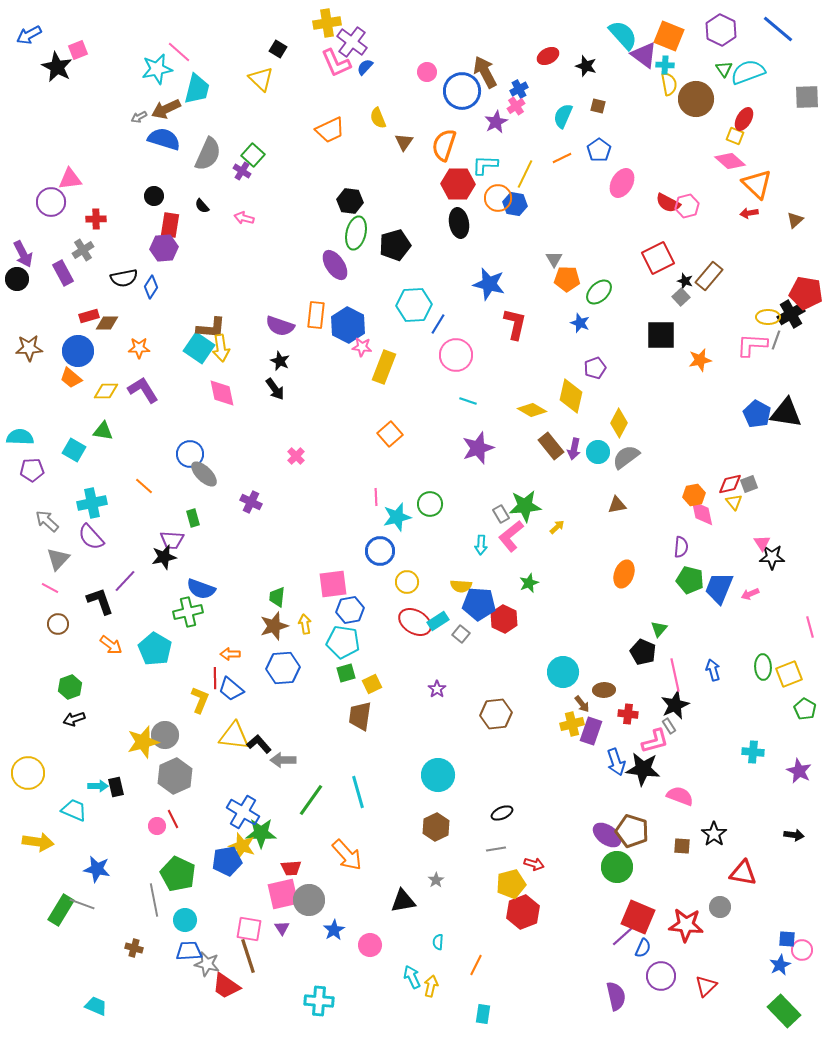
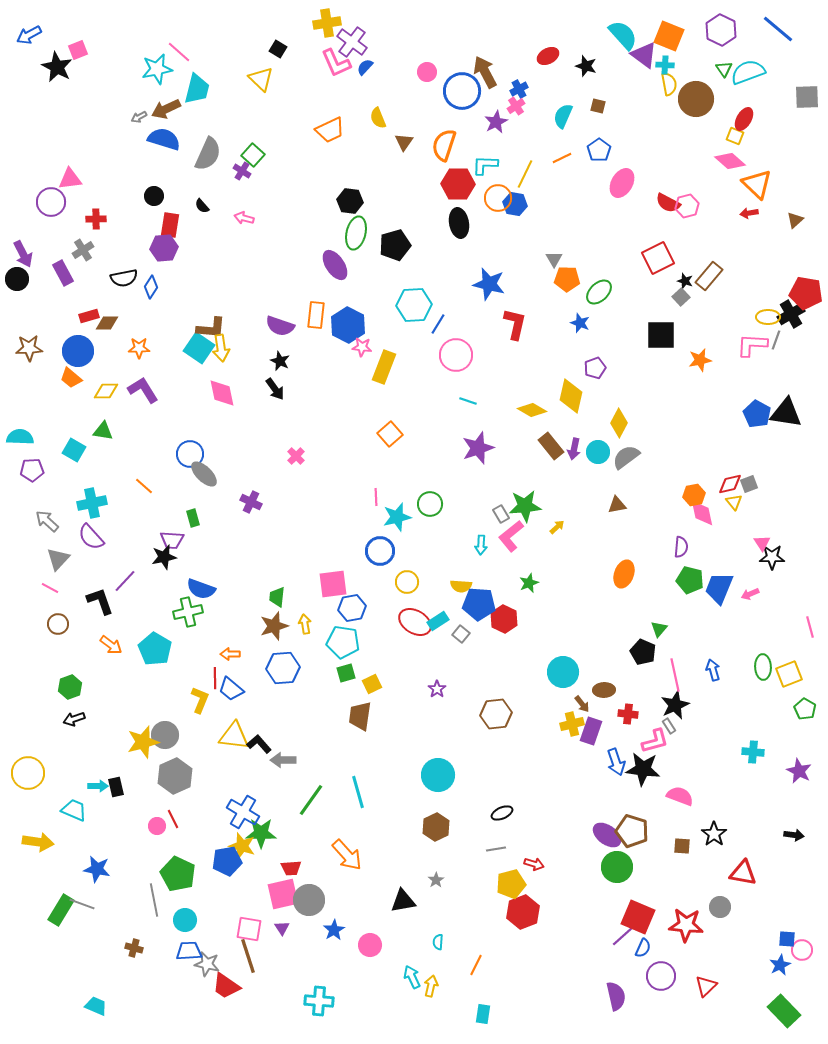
blue hexagon at (350, 610): moved 2 px right, 2 px up
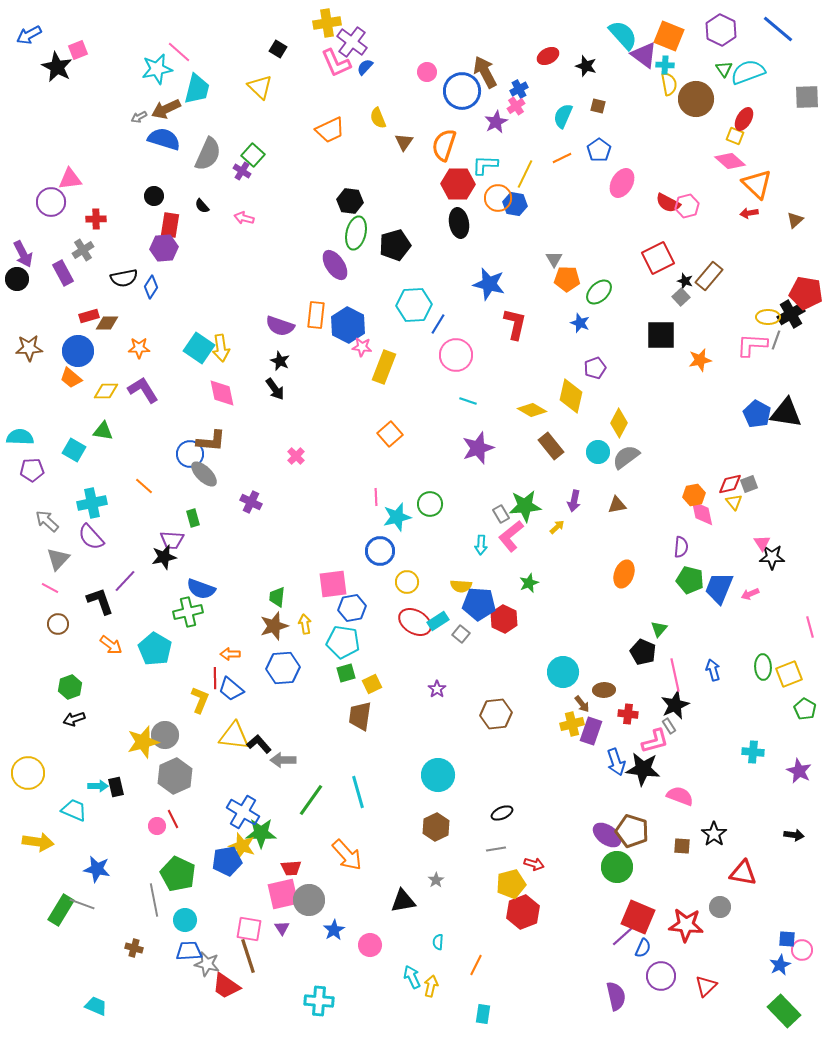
yellow triangle at (261, 79): moved 1 px left, 8 px down
brown L-shape at (211, 328): moved 113 px down
purple arrow at (574, 449): moved 52 px down
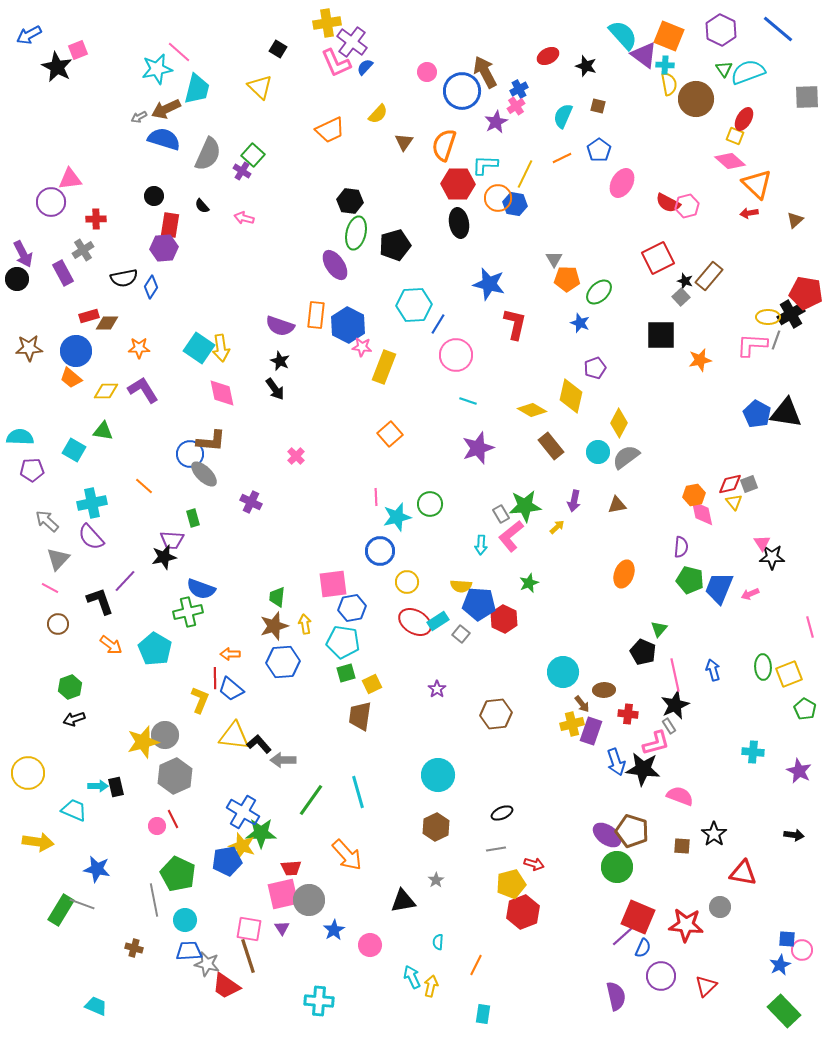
yellow semicircle at (378, 118): moved 4 px up; rotated 115 degrees counterclockwise
blue circle at (78, 351): moved 2 px left
blue hexagon at (283, 668): moved 6 px up
pink L-shape at (655, 741): moved 1 px right, 2 px down
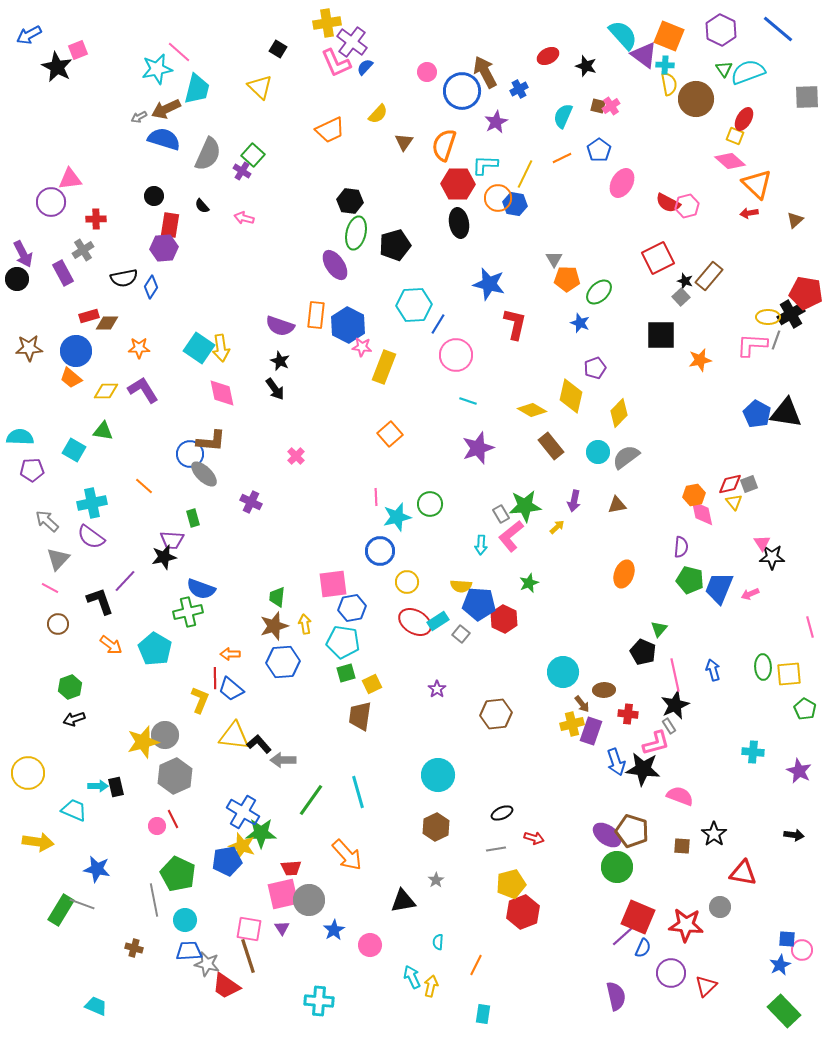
pink cross at (516, 106): moved 95 px right
yellow diamond at (619, 423): moved 10 px up; rotated 16 degrees clockwise
purple semicircle at (91, 537): rotated 12 degrees counterclockwise
yellow square at (789, 674): rotated 16 degrees clockwise
red arrow at (534, 864): moved 26 px up
purple circle at (661, 976): moved 10 px right, 3 px up
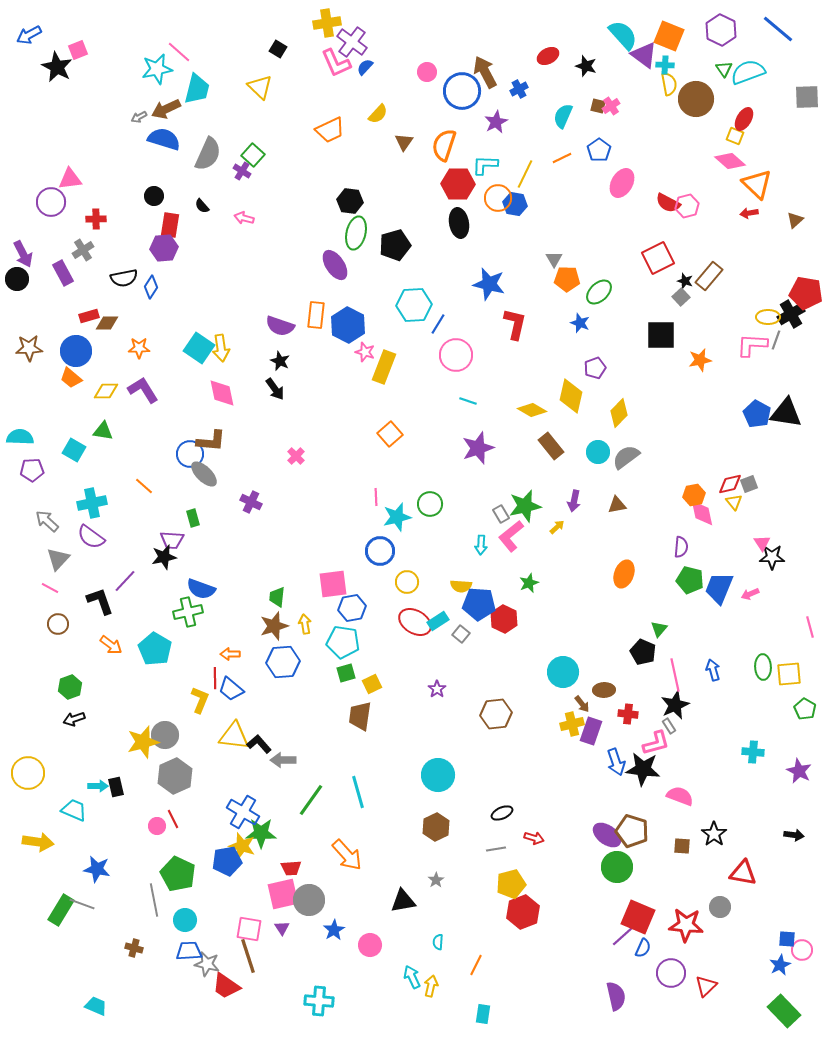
pink star at (362, 347): moved 3 px right, 5 px down; rotated 12 degrees clockwise
green star at (525, 506): rotated 8 degrees counterclockwise
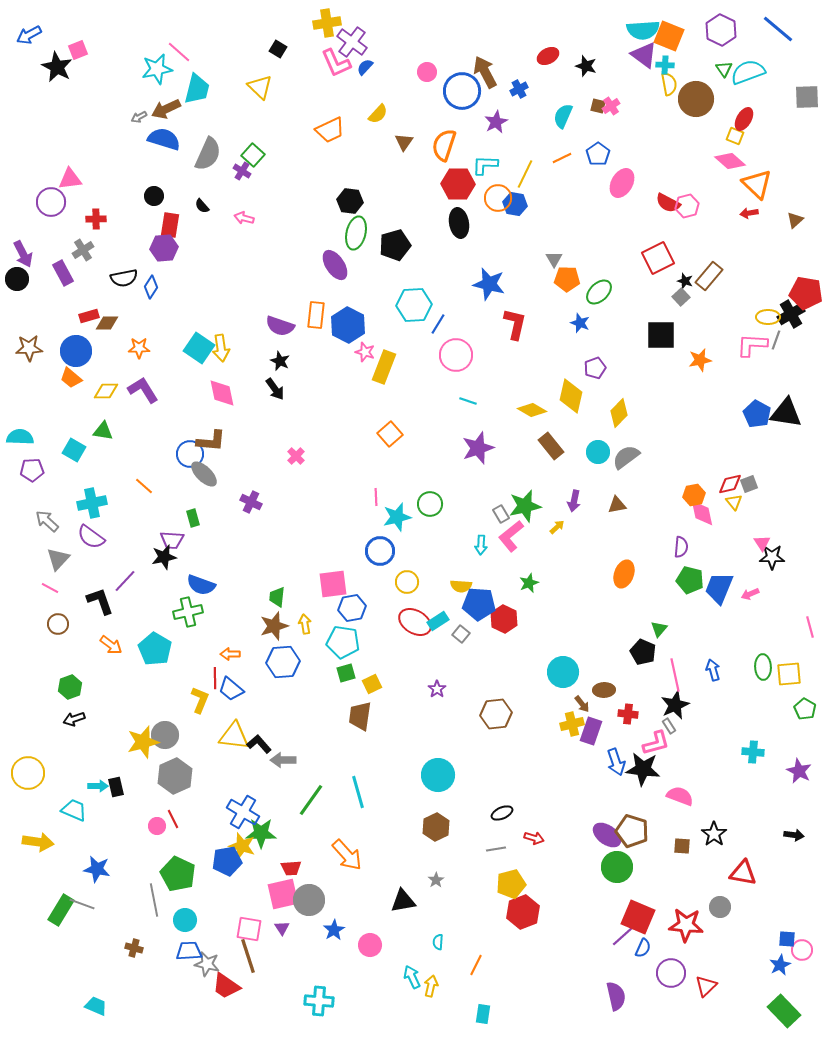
cyan semicircle at (623, 35): moved 20 px right, 5 px up; rotated 128 degrees clockwise
blue pentagon at (599, 150): moved 1 px left, 4 px down
blue semicircle at (201, 589): moved 4 px up
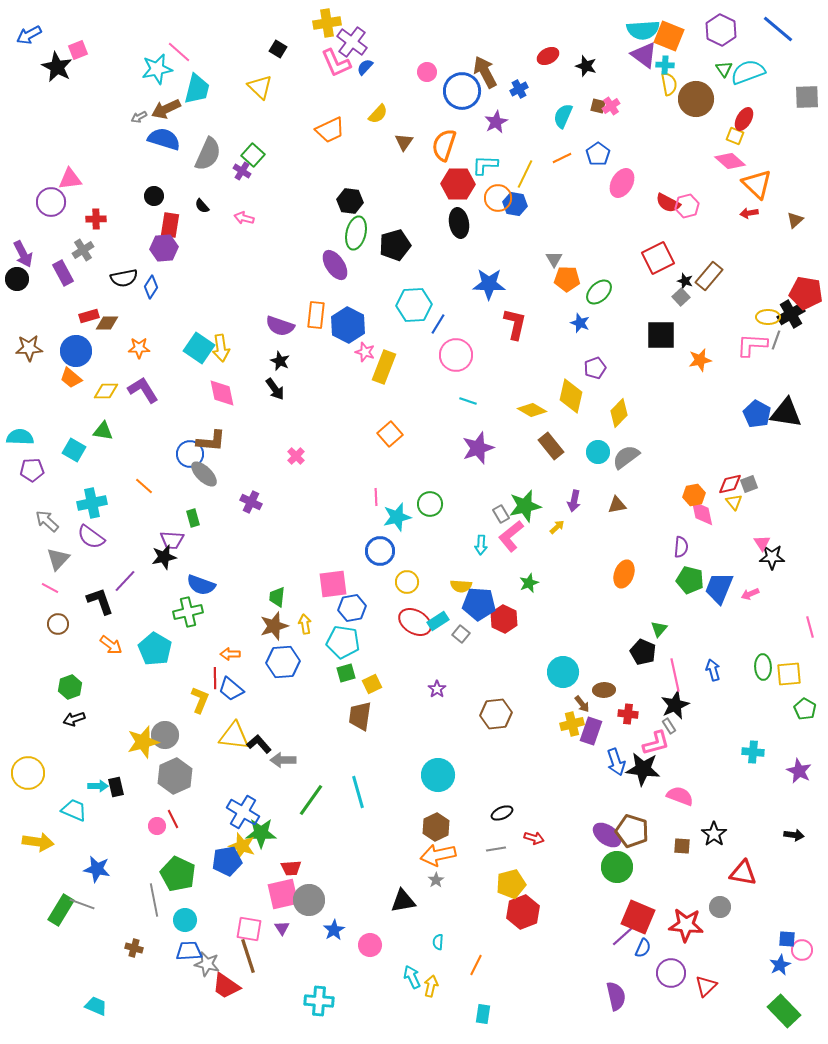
blue star at (489, 284): rotated 12 degrees counterclockwise
orange arrow at (347, 855): moved 91 px right; rotated 120 degrees clockwise
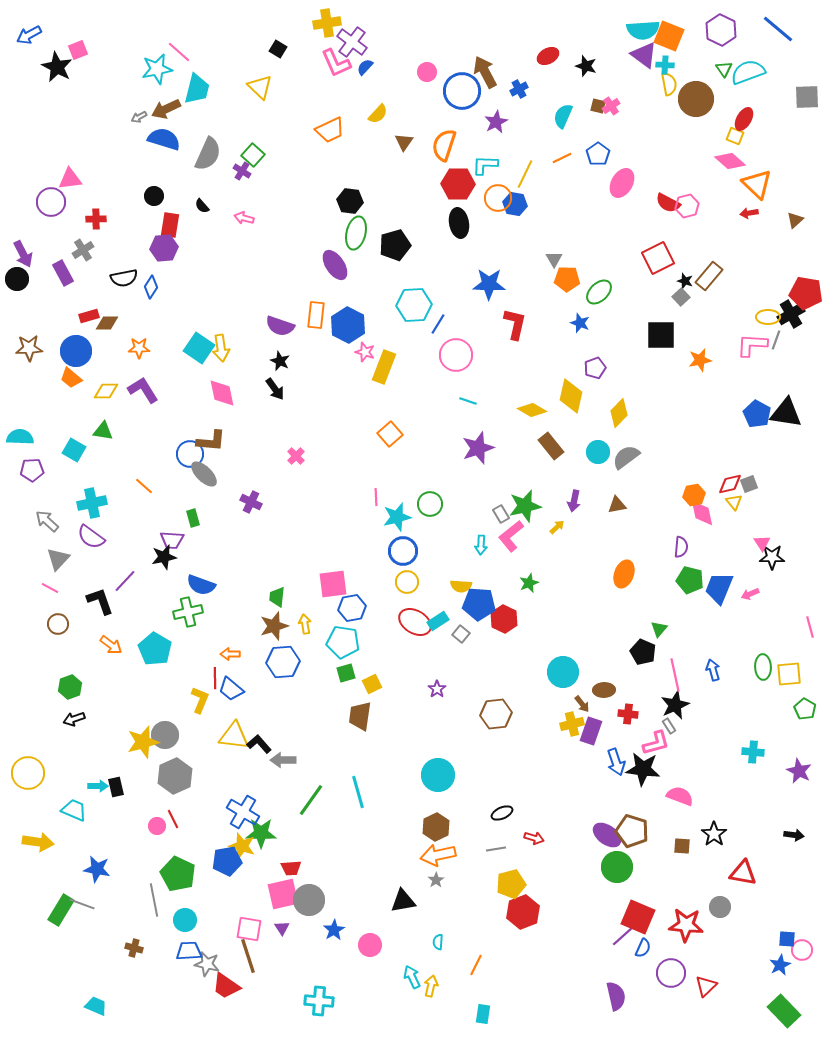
blue circle at (380, 551): moved 23 px right
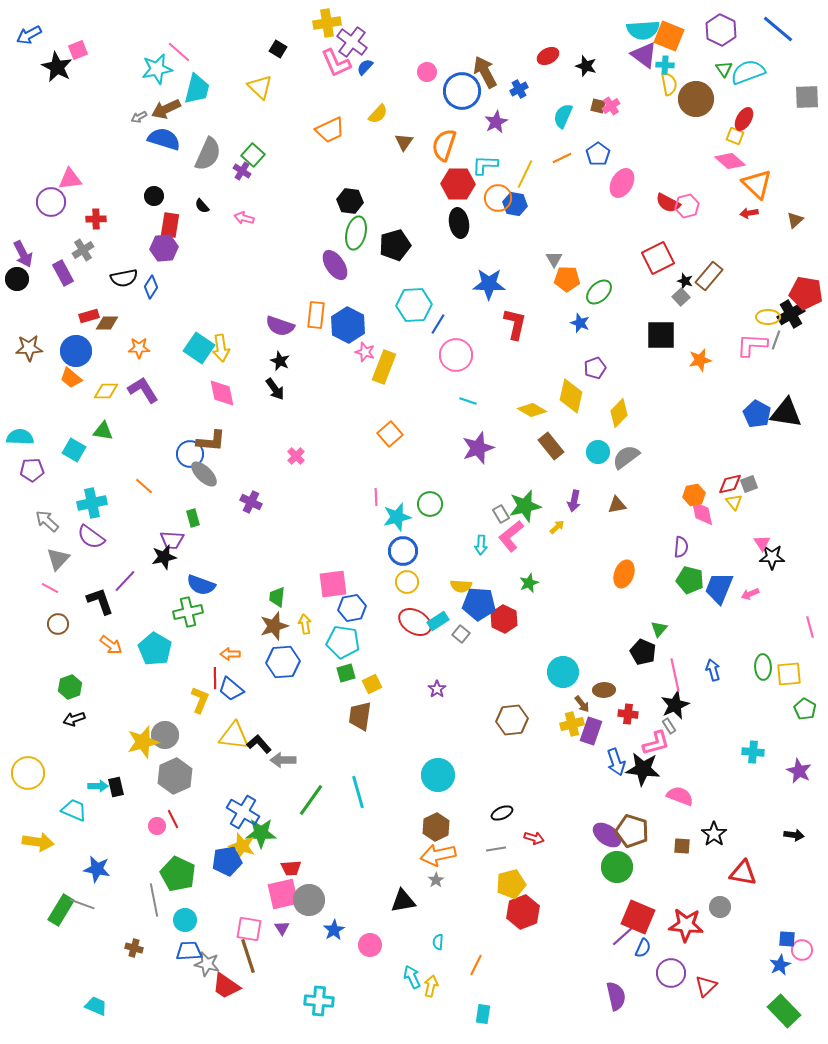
brown hexagon at (496, 714): moved 16 px right, 6 px down
